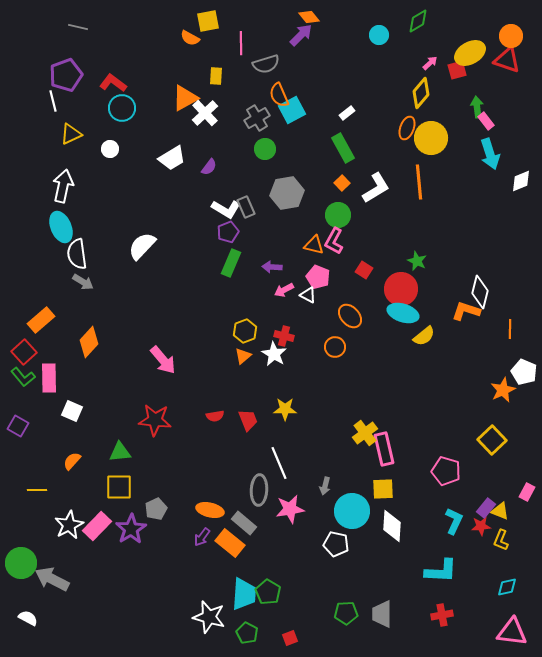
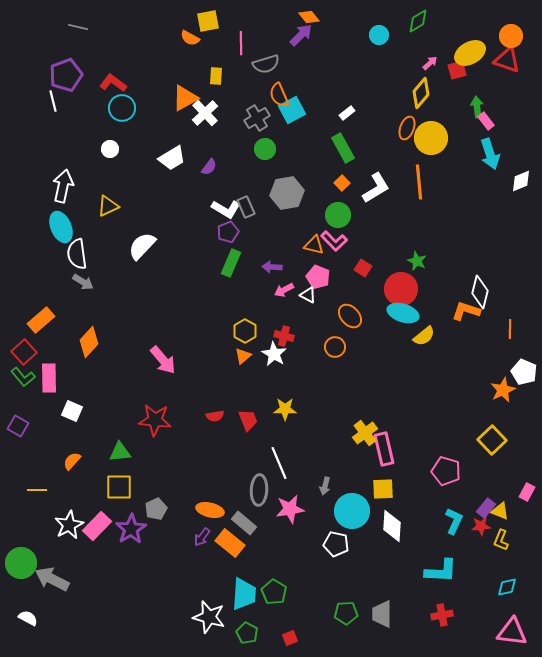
yellow triangle at (71, 134): moved 37 px right, 72 px down
pink L-shape at (334, 241): rotated 72 degrees counterclockwise
red square at (364, 270): moved 1 px left, 2 px up
yellow hexagon at (245, 331): rotated 10 degrees counterclockwise
green pentagon at (268, 592): moved 6 px right
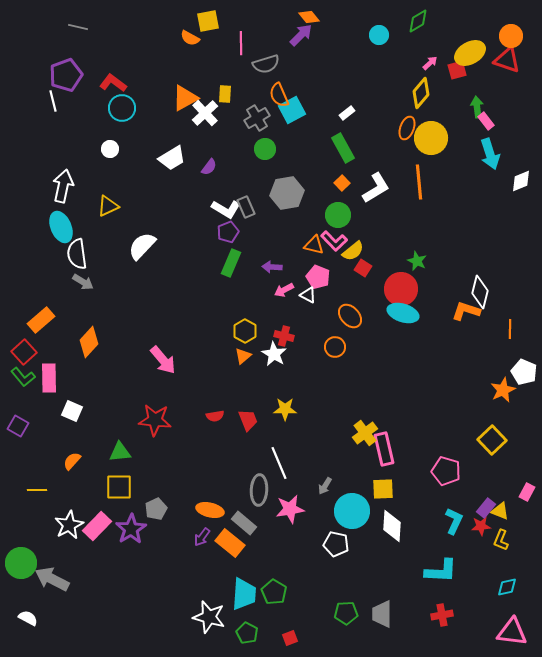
yellow rectangle at (216, 76): moved 9 px right, 18 px down
yellow semicircle at (424, 336): moved 71 px left, 85 px up
gray arrow at (325, 486): rotated 18 degrees clockwise
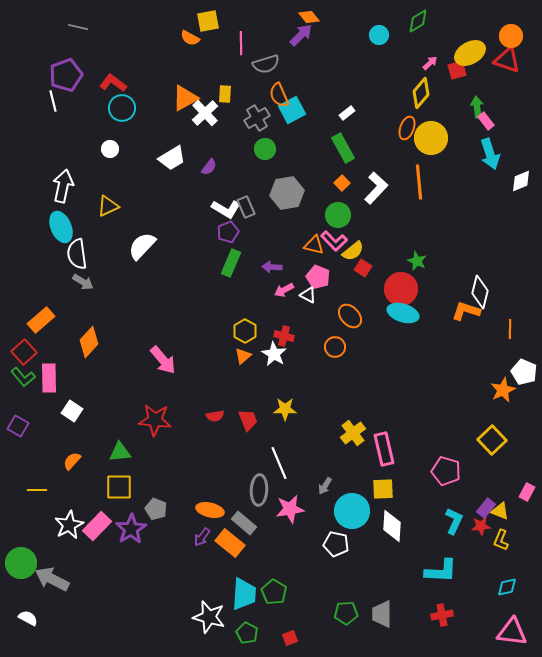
white L-shape at (376, 188): rotated 16 degrees counterclockwise
white square at (72, 411): rotated 10 degrees clockwise
yellow cross at (365, 433): moved 12 px left
gray pentagon at (156, 509): rotated 25 degrees counterclockwise
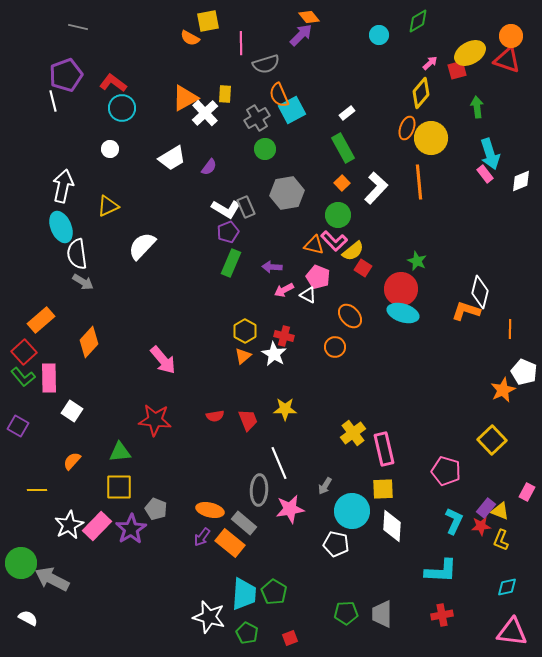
pink rectangle at (486, 121): moved 1 px left, 53 px down
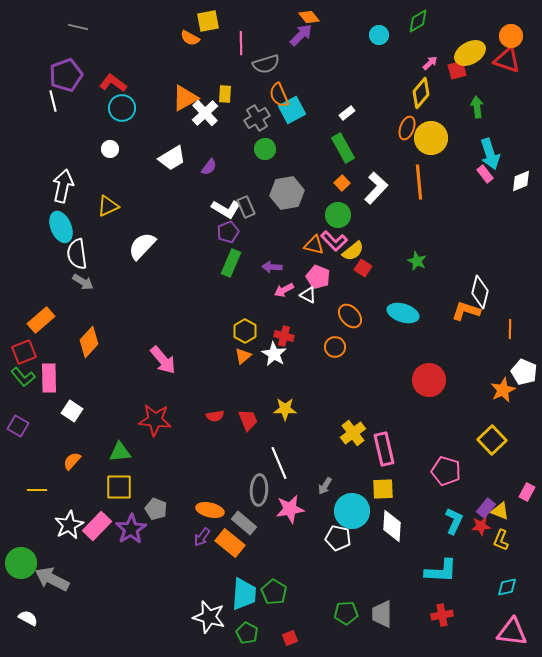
red circle at (401, 289): moved 28 px right, 91 px down
red square at (24, 352): rotated 20 degrees clockwise
white pentagon at (336, 544): moved 2 px right, 6 px up
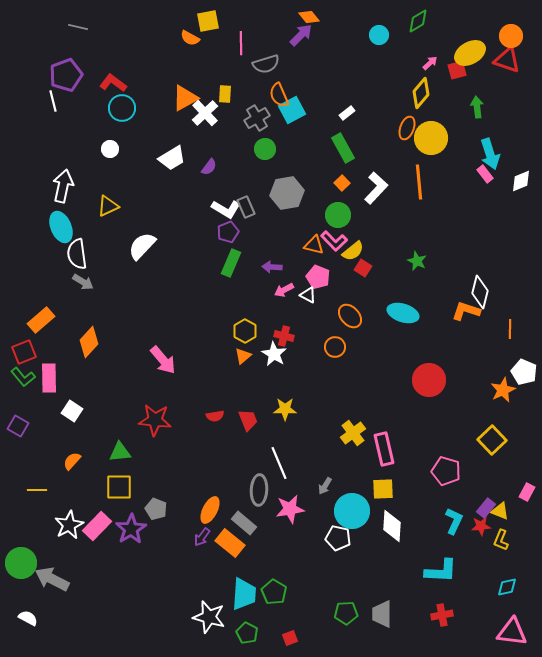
orange ellipse at (210, 510): rotated 76 degrees counterclockwise
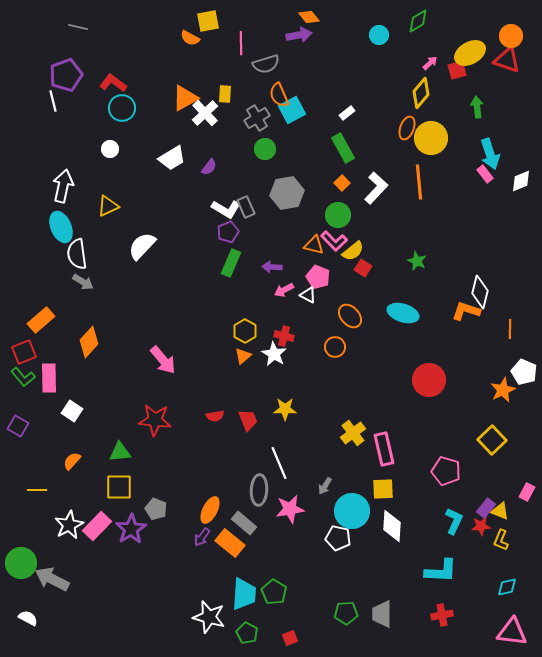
purple arrow at (301, 35): moved 2 px left; rotated 35 degrees clockwise
